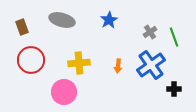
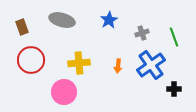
gray cross: moved 8 px left, 1 px down; rotated 16 degrees clockwise
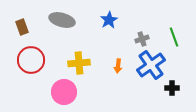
gray cross: moved 6 px down
black cross: moved 2 px left, 1 px up
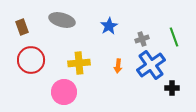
blue star: moved 6 px down
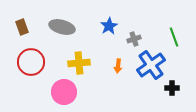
gray ellipse: moved 7 px down
gray cross: moved 8 px left
red circle: moved 2 px down
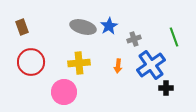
gray ellipse: moved 21 px right
black cross: moved 6 px left
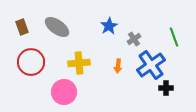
gray ellipse: moved 26 px left; rotated 20 degrees clockwise
gray cross: rotated 16 degrees counterclockwise
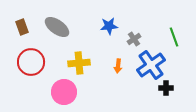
blue star: rotated 24 degrees clockwise
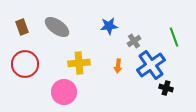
gray cross: moved 2 px down
red circle: moved 6 px left, 2 px down
black cross: rotated 16 degrees clockwise
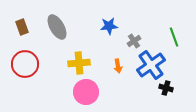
gray ellipse: rotated 25 degrees clockwise
orange arrow: rotated 16 degrees counterclockwise
pink circle: moved 22 px right
